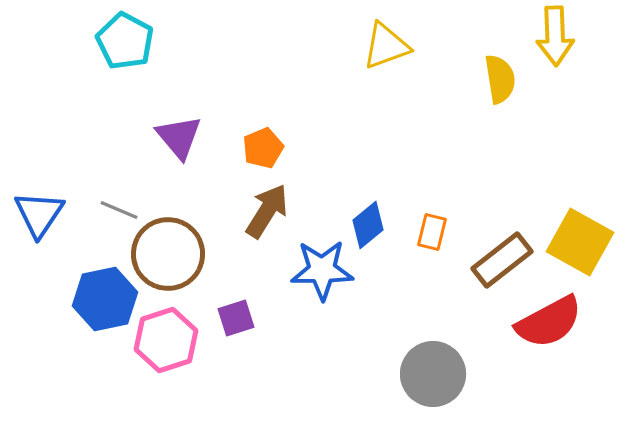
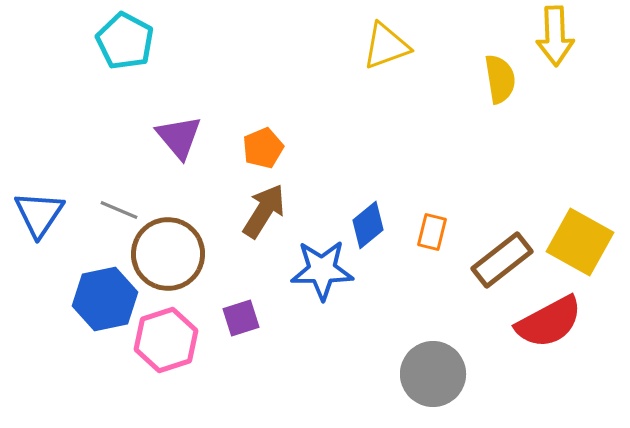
brown arrow: moved 3 px left
purple square: moved 5 px right
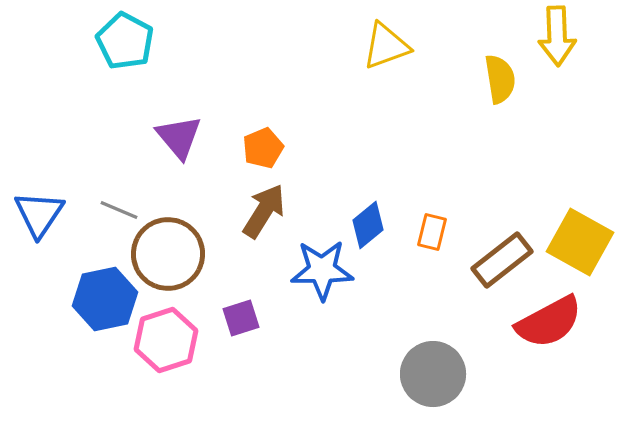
yellow arrow: moved 2 px right
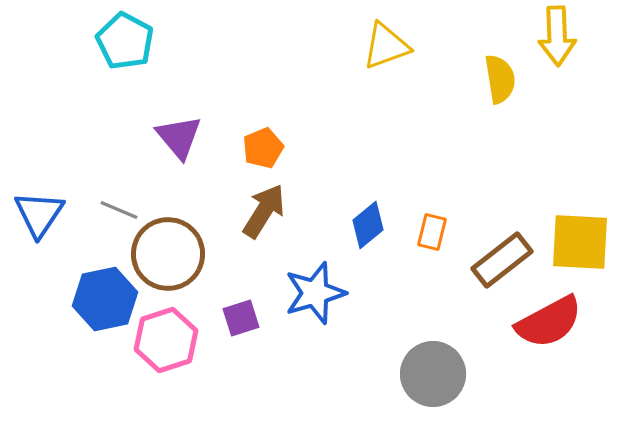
yellow square: rotated 26 degrees counterclockwise
blue star: moved 7 px left, 23 px down; rotated 16 degrees counterclockwise
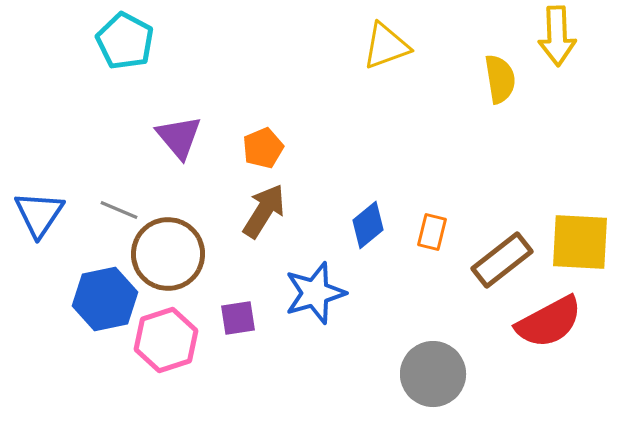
purple square: moved 3 px left; rotated 9 degrees clockwise
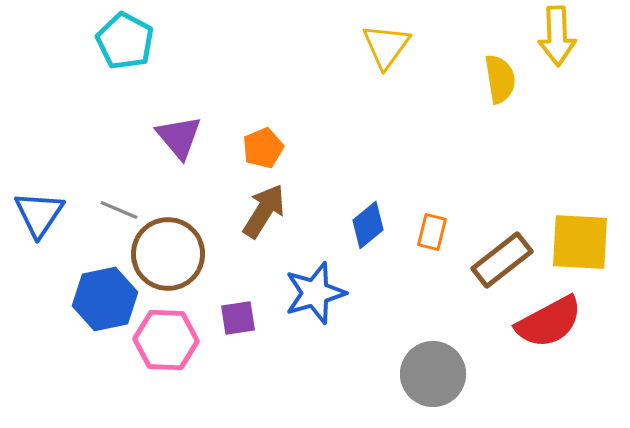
yellow triangle: rotated 34 degrees counterclockwise
pink hexagon: rotated 20 degrees clockwise
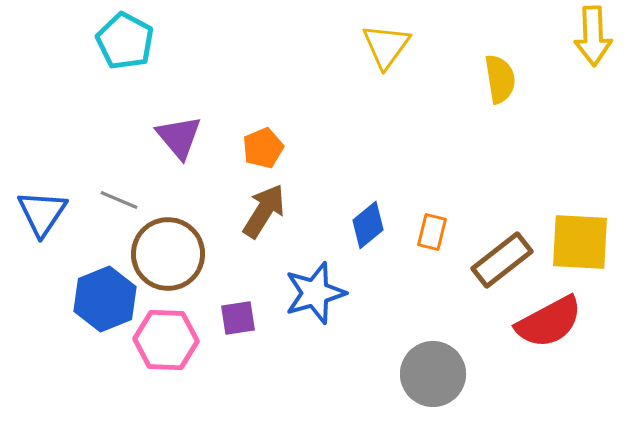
yellow arrow: moved 36 px right
gray line: moved 10 px up
blue triangle: moved 3 px right, 1 px up
blue hexagon: rotated 10 degrees counterclockwise
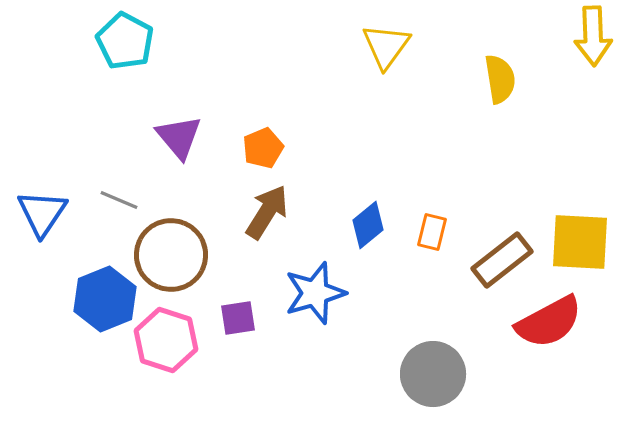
brown arrow: moved 3 px right, 1 px down
brown circle: moved 3 px right, 1 px down
pink hexagon: rotated 16 degrees clockwise
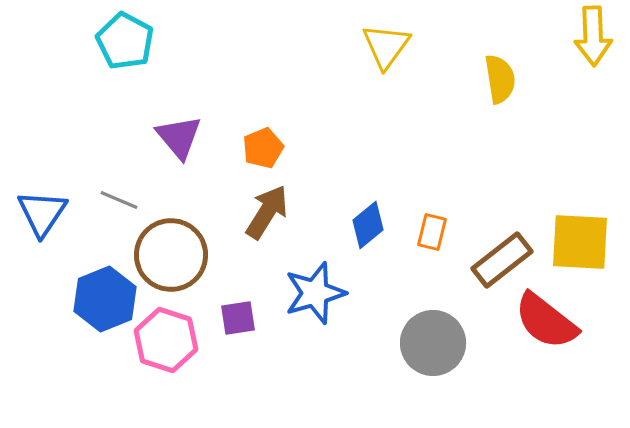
red semicircle: moved 3 px left, 1 px up; rotated 66 degrees clockwise
gray circle: moved 31 px up
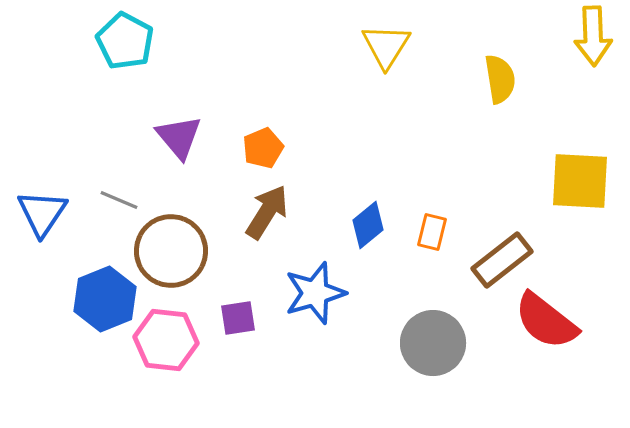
yellow triangle: rotated 4 degrees counterclockwise
yellow square: moved 61 px up
brown circle: moved 4 px up
pink hexagon: rotated 12 degrees counterclockwise
